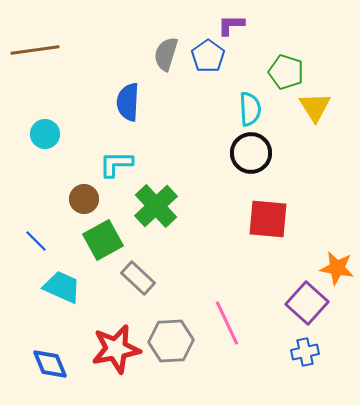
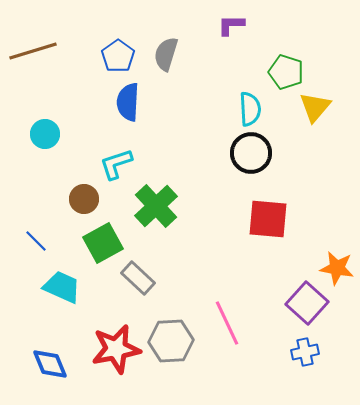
brown line: moved 2 px left, 1 px down; rotated 9 degrees counterclockwise
blue pentagon: moved 90 px left
yellow triangle: rotated 12 degrees clockwise
cyan L-shape: rotated 18 degrees counterclockwise
green square: moved 3 px down
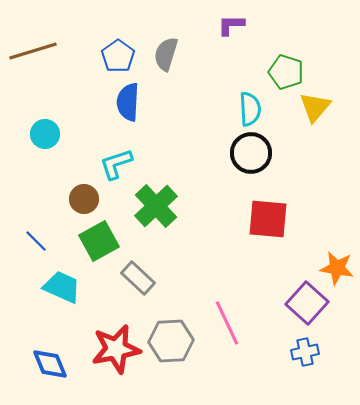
green square: moved 4 px left, 2 px up
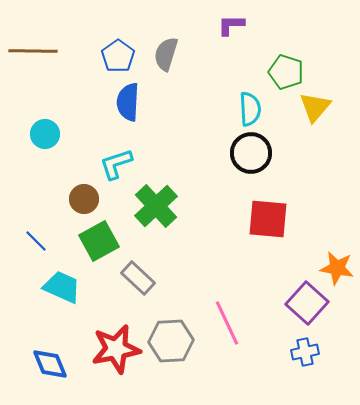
brown line: rotated 18 degrees clockwise
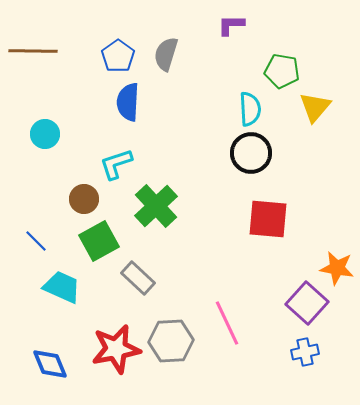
green pentagon: moved 4 px left, 1 px up; rotated 8 degrees counterclockwise
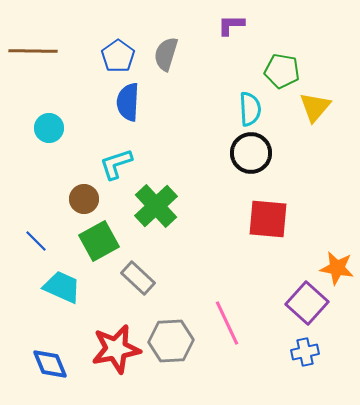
cyan circle: moved 4 px right, 6 px up
